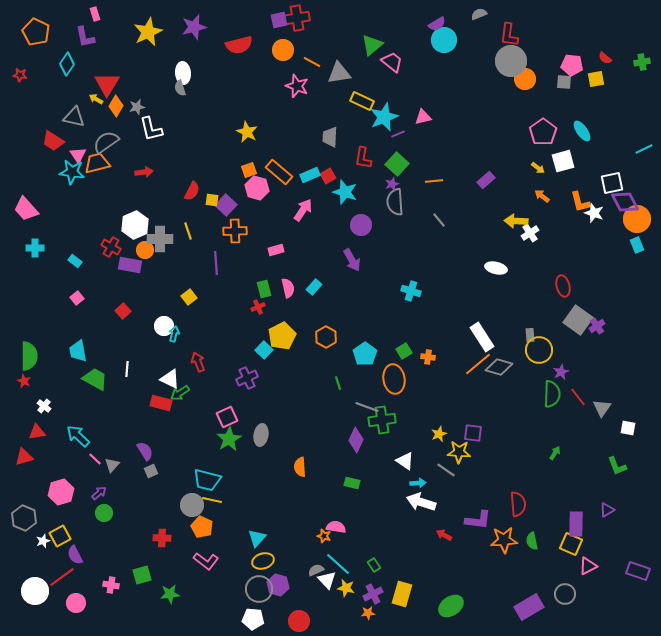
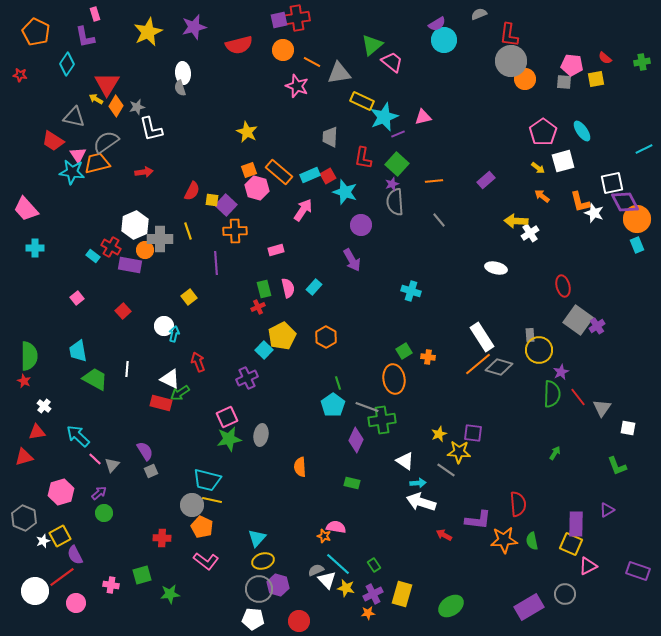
cyan rectangle at (75, 261): moved 18 px right, 5 px up
cyan pentagon at (365, 354): moved 32 px left, 51 px down
green star at (229, 439): rotated 20 degrees clockwise
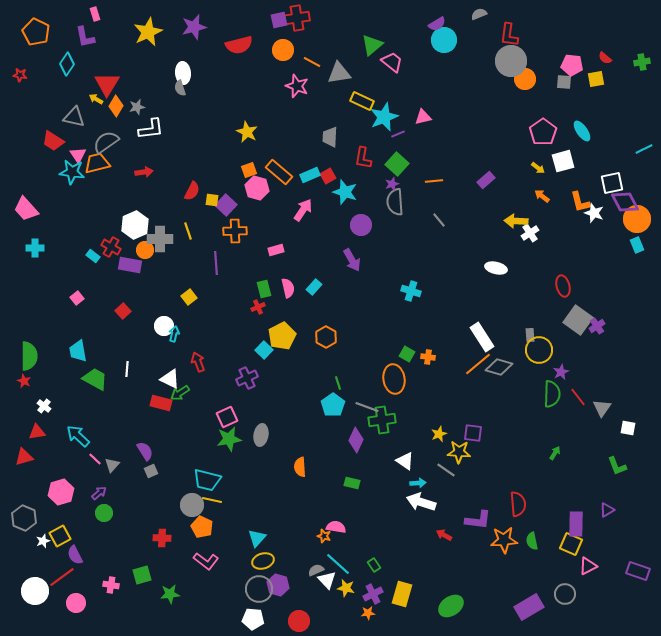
white L-shape at (151, 129): rotated 84 degrees counterclockwise
green square at (404, 351): moved 3 px right, 3 px down; rotated 28 degrees counterclockwise
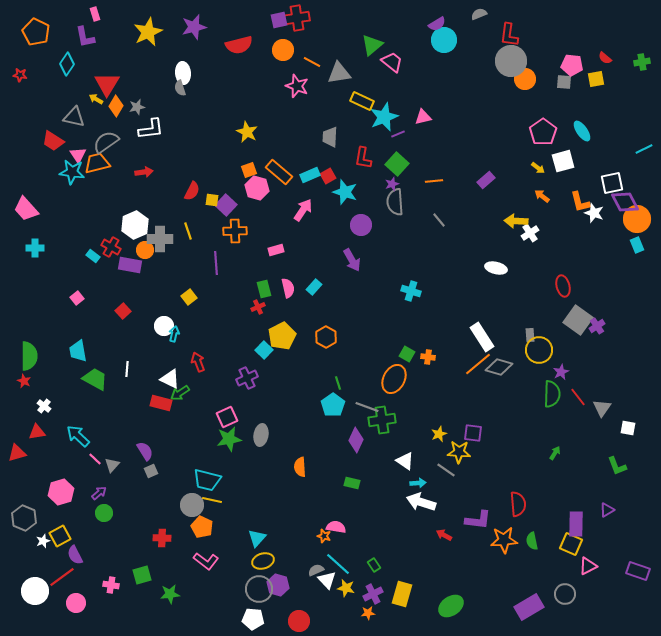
orange ellipse at (394, 379): rotated 36 degrees clockwise
red triangle at (24, 457): moved 7 px left, 4 px up
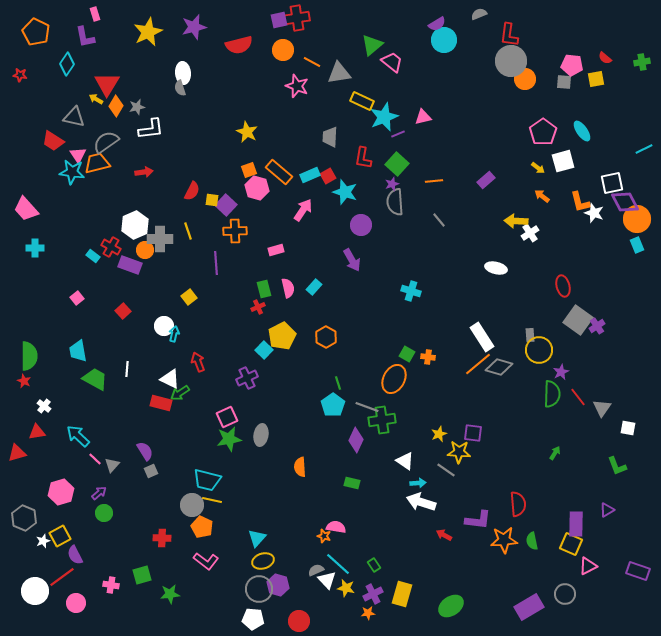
purple rectangle at (130, 265): rotated 10 degrees clockwise
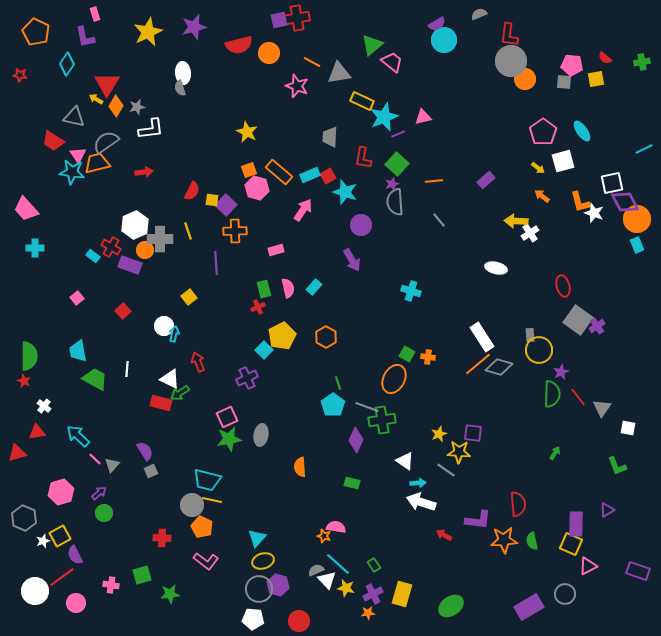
orange circle at (283, 50): moved 14 px left, 3 px down
